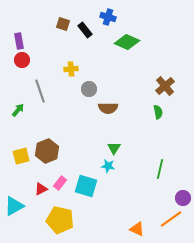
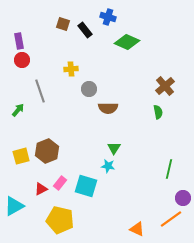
green line: moved 9 px right
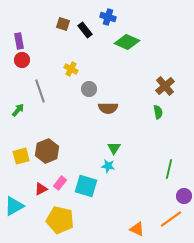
yellow cross: rotated 32 degrees clockwise
purple circle: moved 1 px right, 2 px up
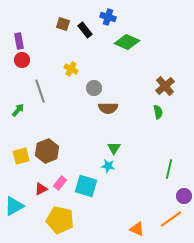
gray circle: moved 5 px right, 1 px up
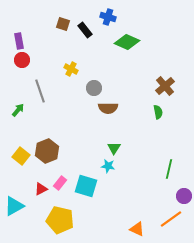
yellow square: rotated 36 degrees counterclockwise
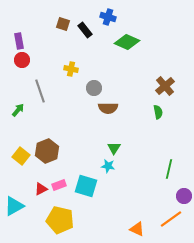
yellow cross: rotated 16 degrees counterclockwise
pink rectangle: moved 1 px left, 2 px down; rotated 32 degrees clockwise
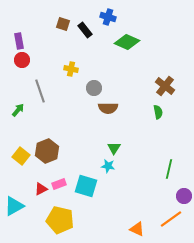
brown cross: rotated 12 degrees counterclockwise
pink rectangle: moved 1 px up
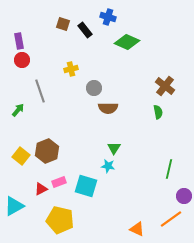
yellow cross: rotated 24 degrees counterclockwise
pink rectangle: moved 2 px up
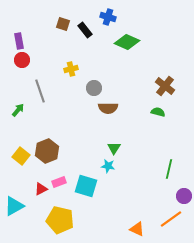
green semicircle: rotated 64 degrees counterclockwise
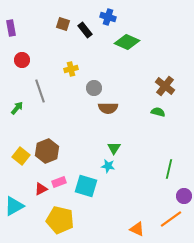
purple rectangle: moved 8 px left, 13 px up
green arrow: moved 1 px left, 2 px up
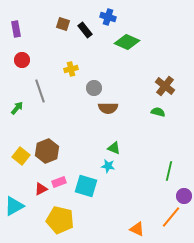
purple rectangle: moved 5 px right, 1 px down
green triangle: rotated 40 degrees counterclockwise
green line: moved 2 px down
orange line: moved 2 px up; rotated 15 degrees counterclockwise
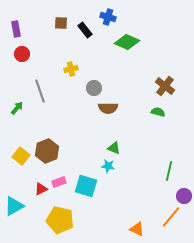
brown square: moved 2 px left, 1 px up; rotated 16 degrees counterclockwise
red circle: moved 6 px up
